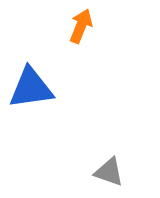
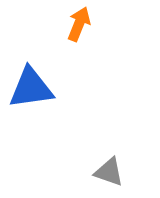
orange arrow: moved 2 px left, 2 px up
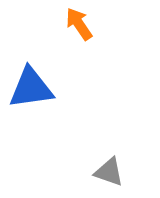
orange arrow: rotated 56 degrees counterclockwise
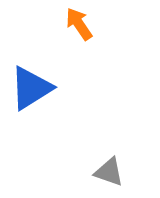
blue triangle: rotated 24 degrees counterclockwise
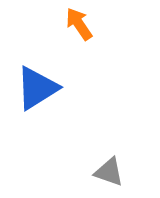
blue triangle: moved 6 px right
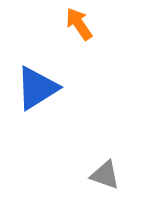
gray triangle: moved 4 px left, 3 px down
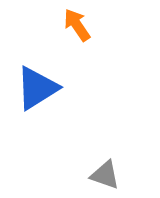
orange arrow: moved 2 px left, 1 px down
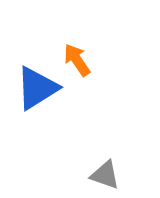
orange arrow: moved 35 px down
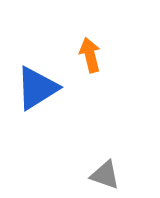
orange arrow: moved 13 px right, 5 px up; rotated 20 degrees clockwise
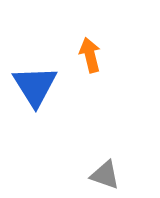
blue triangle: moved 2 px left, 2 px up; rotated 30 degrees counterclockwise
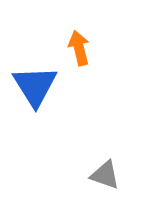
orange arrow: moved 11 px left, 7 px up
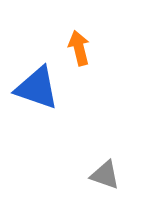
blue triangle: moved 2 px right, 2 px down; rotated 39 degrees counterclockwise
